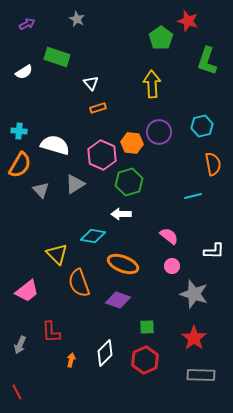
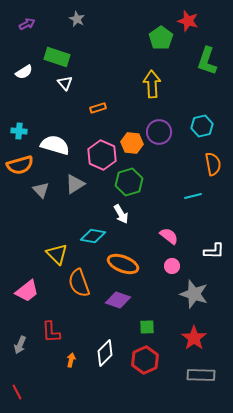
white triangle at (91, 83): moved 26 px left
orange semicircle at (20, 165): rotated 44 degrees clockwise
white arrow at (121, 214): rotated 120 degrees counterclockwise
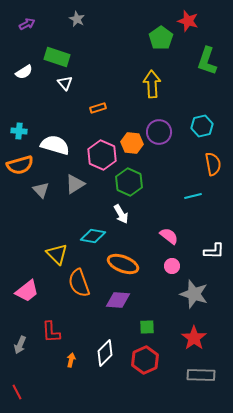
green hexagon at (129, 182): rotated 20 degrees counterclockwise
purple diamond at (118, 300): rotated 15 degrees counterclockwise
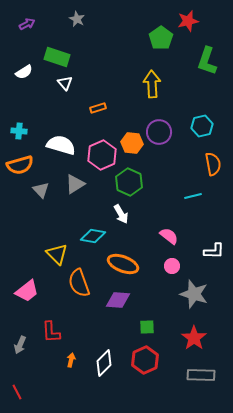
red star at (188, 21): rotated 30 degrees counterclockwise
white semicircle at (55, 145): moved 6 px right
pink hexagon at (102, 155): rotated 12 degrees clockwise
white diamond at (105, 353): moved 1 px left, 10 px down
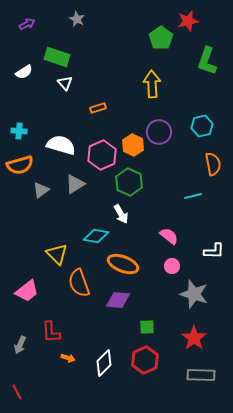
orange hexagon at (132, 143): moved 1 px right, 2 px down; rotated 20 degrees clockwise
gray triangle at (41, 190): rotated 36 degrees clockwise
cyan diamond at (93, 236): moved 3 px right
orange arrow at (71, 360): moved 3 px left, 2 px up; rotated 96 degrees clockwise
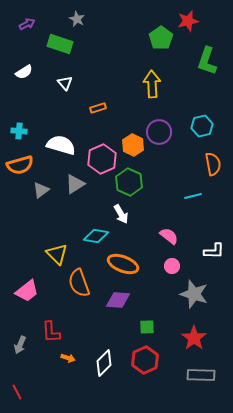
green rectangle at (57, 57): moved 3 px right, 13 px up
pink hexagon at (102, 155): moved 4 px down
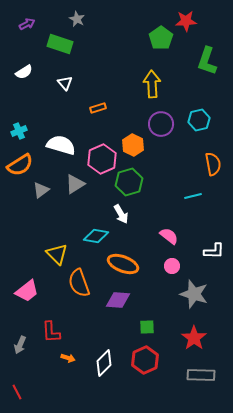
red star at (188, 21): moved 2 px left; rotated 10 degrees clockwise
cyan hexagon at (202, 126): moved 3 px left, 6 px up
cyan cross at (19, 131): rotated 28 degrees counterclockwise
purple circle at (159, 132): moved 2 px right, 8 px up
orange semicircle at (20, 165): rotated 16 degrees counterclockwise
green hexagon at (129, 182): rotated 20 degrees clockwise
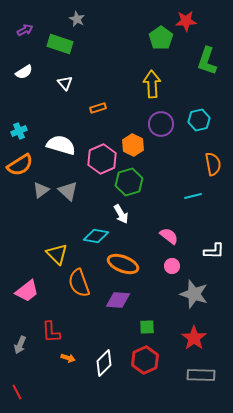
purple arrow at (27, 24): moved 2 px left, 6 px down
gray triangle at (75, 184): moved 7 px left, 7 px down; rotated 45 degrees counterclockwise
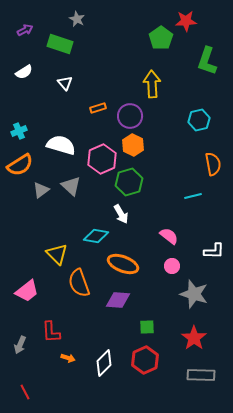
purple circle at (161, 124): moved 31 px left, 8 px up
gray triangle at (68, 191): moved 3 px right, 5 px up
red line at (17, 392): moved 8 px right
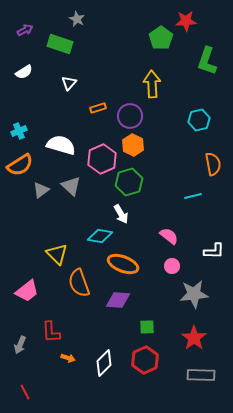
white triangle at (65, 83): moved 4 px right; rotated 21 degrees clockwise
cyan diamond at (96, 236): moved 4 px right
gray star at (194, 294): rotated 24 degrees counterclockwise
